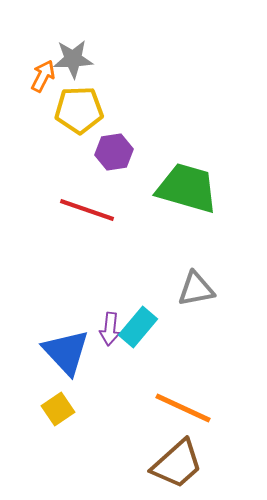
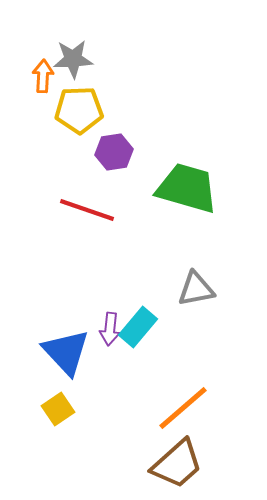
orange arrow: rotated 24 degrees counterclockwise
orange line: rotated 66 degrees counterclockwise
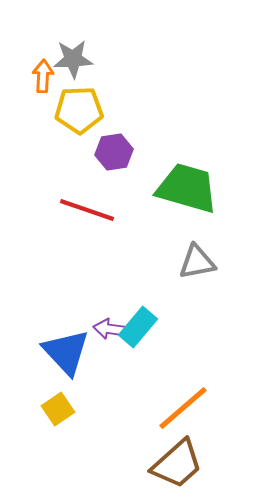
gray triangle: moved 1 px right, 27 px up
purple arrow: rotated 92 degrees clockwise
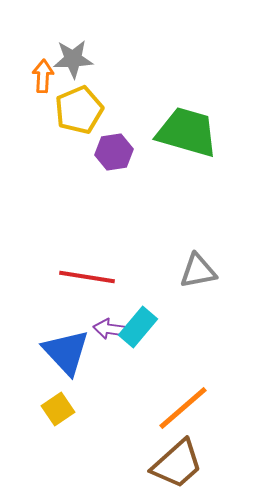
yellow pentagon: rotated 21 degrees counterclockwise
green trapezoid: moved 56 px up
red line: moved 67 px down; rotated 10 degrees counterclockwise
gray triangle: moved 1 px right, 9 px down
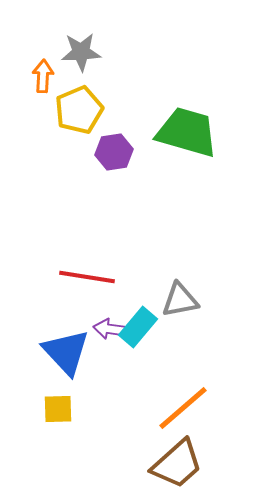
gray star: moved 8 px right, 7 px up
gray triangle: moved 18 px left, 29 px down
yellow square: rotated 32 degrees clockwise
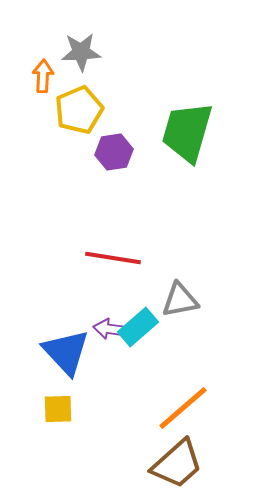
green trapezoid: rotated 90 degrees counterclockwise
red line: moved 26 px right, 19 px up
cyan rectangle: rotated 9 degrees clockwise
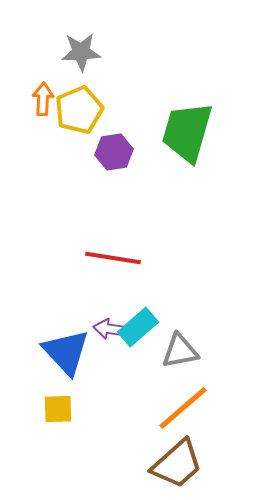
orange arrow: moved 23 px down
gray triangle: moved 51 px down
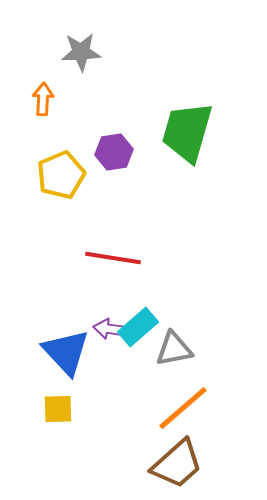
yellow pentagon: moved 18 px left, 65 px down
gray triangle: moved 6 px left, 2 px up
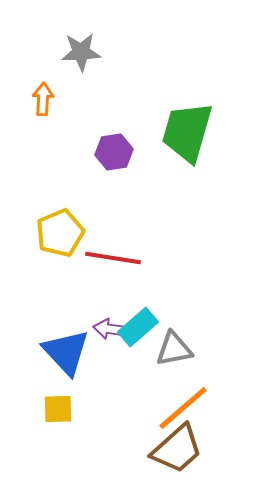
yellow pentagon: moved 1 px left, 58 px down
brown trapezoid: moved 15 px up
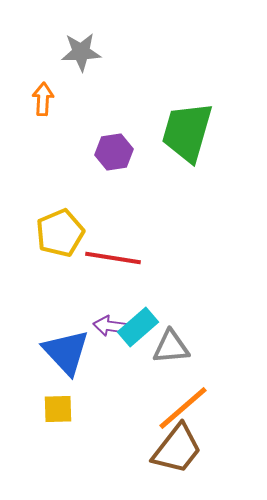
purple arrow: moved 3 px up
gray triangle: moved 3 px left, 2 px up; rotated 6 degrees clockwise
brown trapezoid: rotated 10 degrees counterclockwise
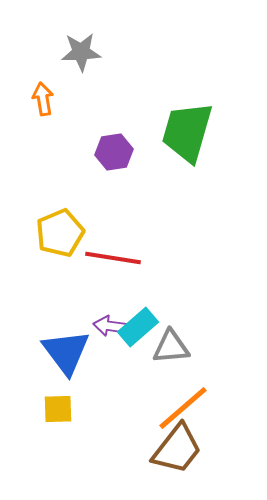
orange arrow: rotated 12 degrees counterclockwise
blue triangle: rotated 6 degrees clockwise
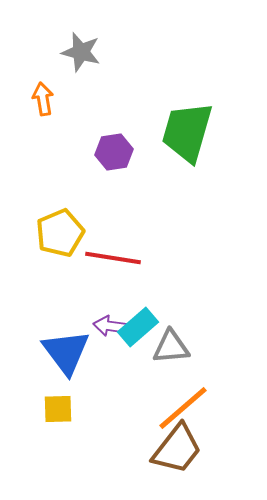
gray star: rotated 18 degrees clockwise
